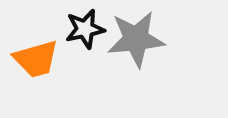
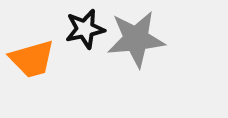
orange trapezoid: moved 4 px left
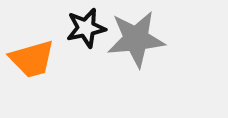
black star: moved 1 px right, 1 px up
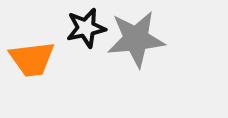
orange trapezoid: rotated 9 degrees clockwise
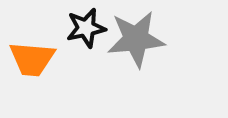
orange trapezoid: rotated 12 degrees clockwise
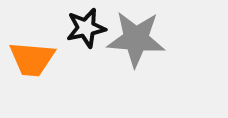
gray star: rotated 10 degrees clockwise
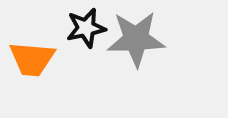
gray star: rotated 6 degrees counterclockwise
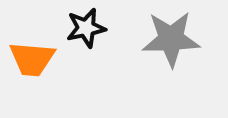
gray star: moved 35 px right
